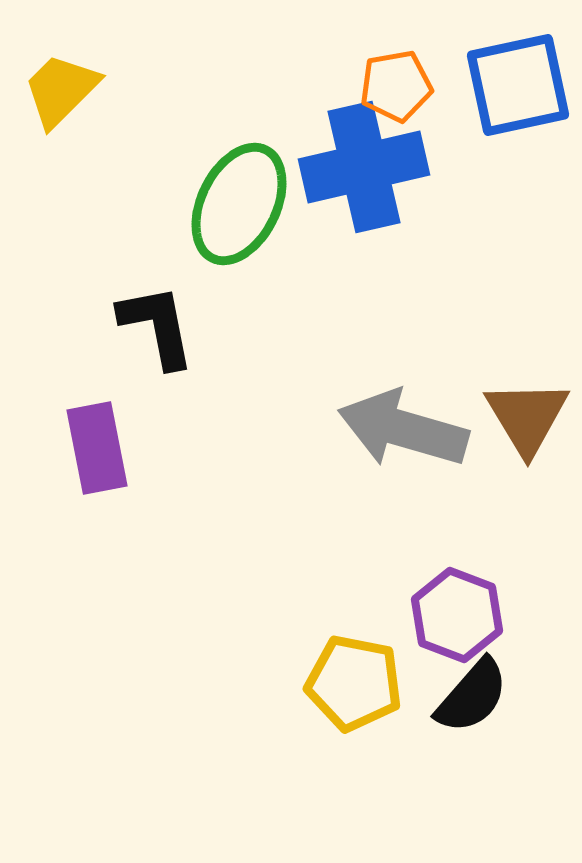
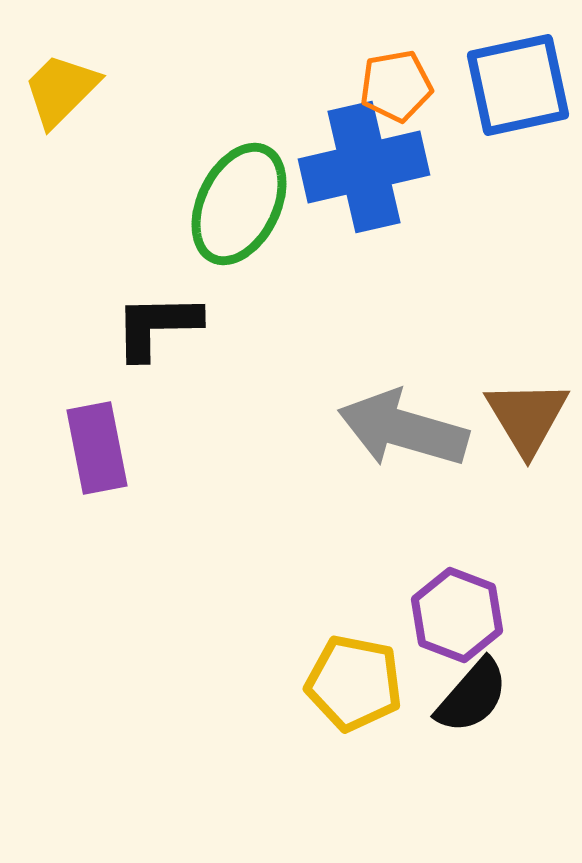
black L-shape: rotated 80 degrees counterclockwise
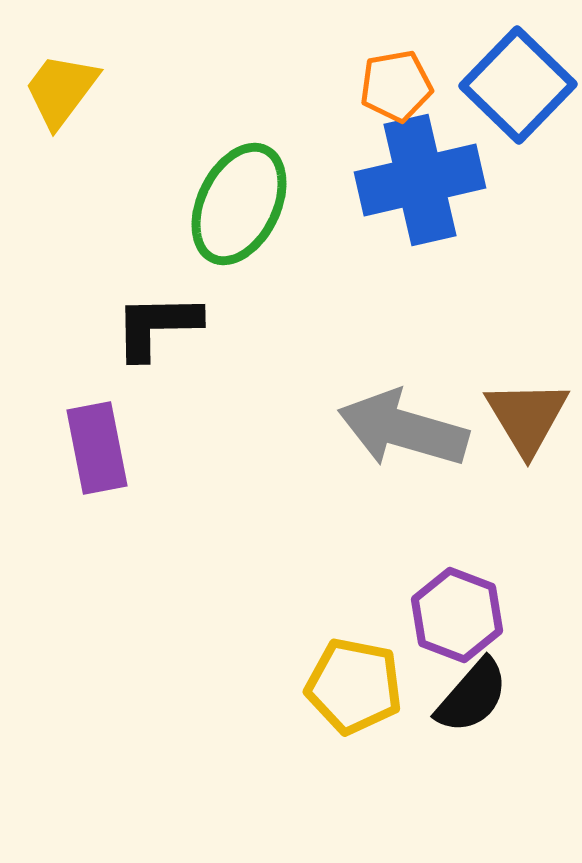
blue square: rotated 34 degrees counterclockwise
yellow trapezoid: rotated 8 degrees counterclockwise
blue cross: moved 56 px right, 13 px down
yellow pentagon: moved 3 px down
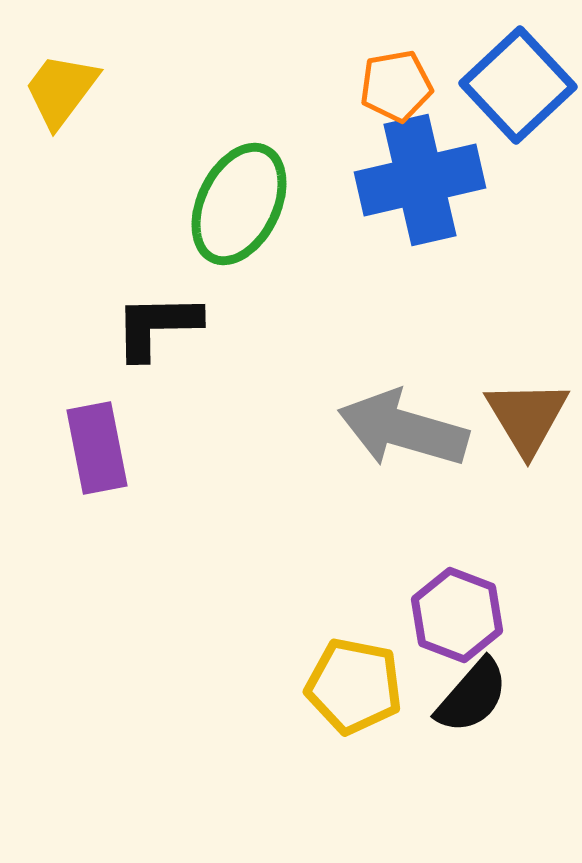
blue square: rotated 3 degrees clockwise
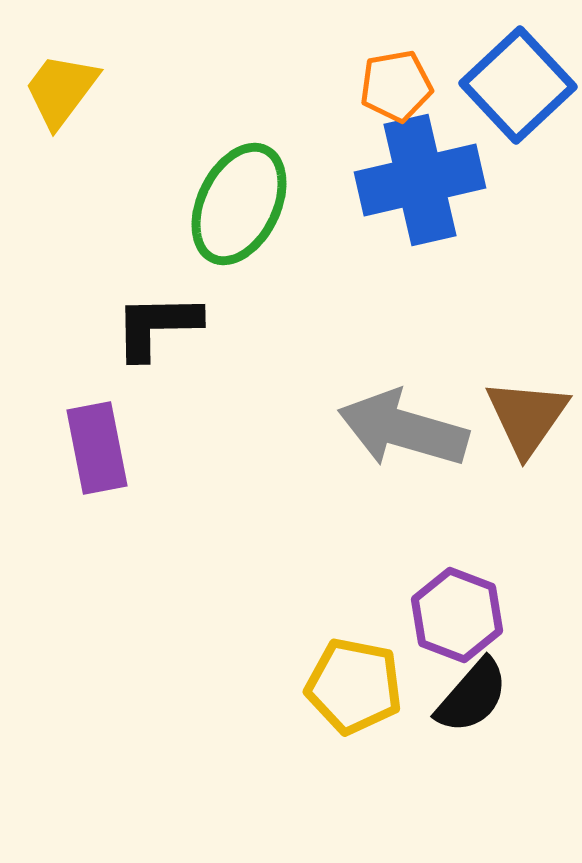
brown triangle: rotated 6 degrees clockwise
